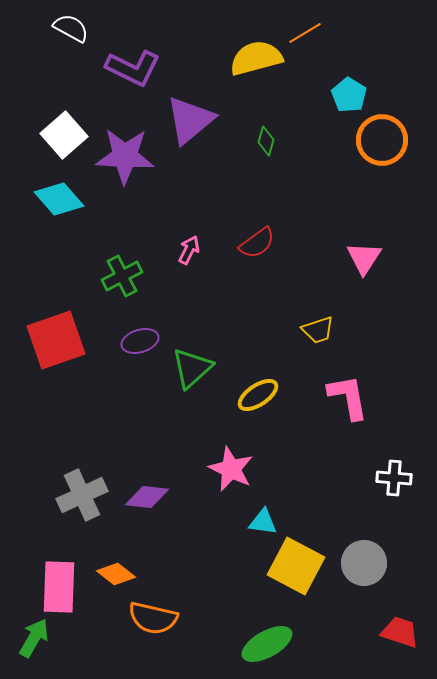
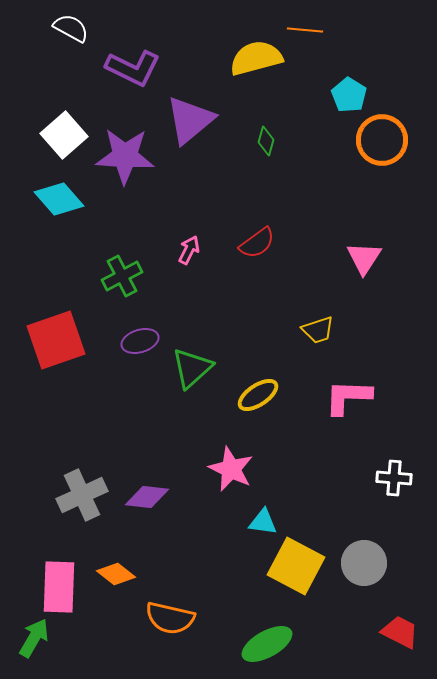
orange line: moved 3 px up; rotated 36 degrees clockwise
pink L-shape: rotated 78 degrees counterclockwise
orange semicircle: moved 17 px right
red trapezoid: rotated 9 degrees clockwise
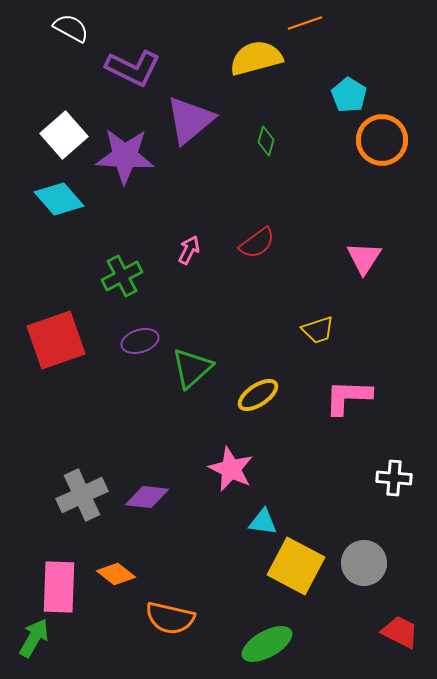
orange line: moved 7 px up; rotated 24 degrees counterclockwise
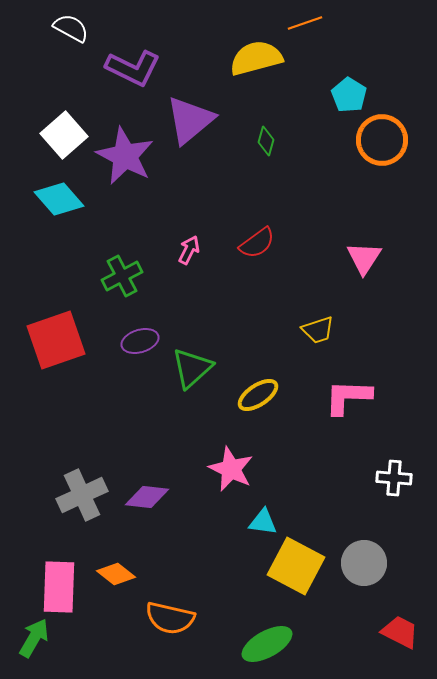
purple star: rotated 24 degrees clockwise
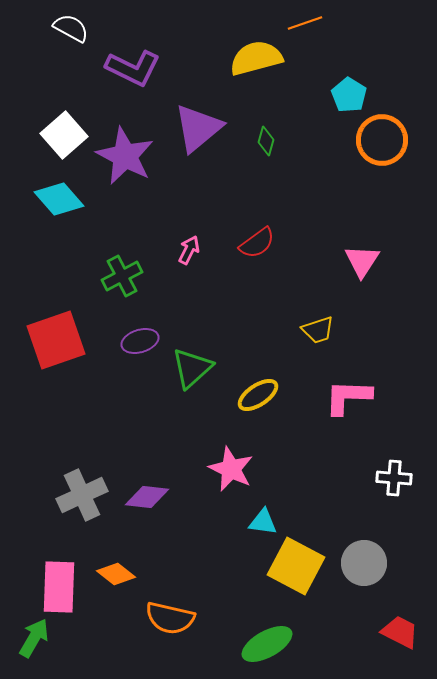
purple triangle: moved 8 px right, 8 px down
pink triangle: moved 2 px left, 3 px down
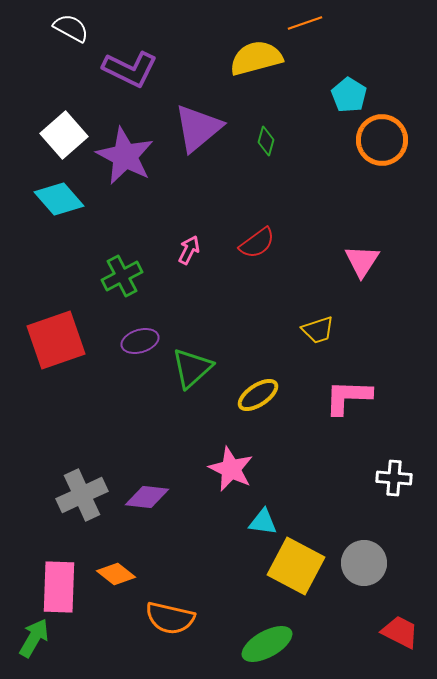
purple L-shape: moved 3 px left, 1 px down
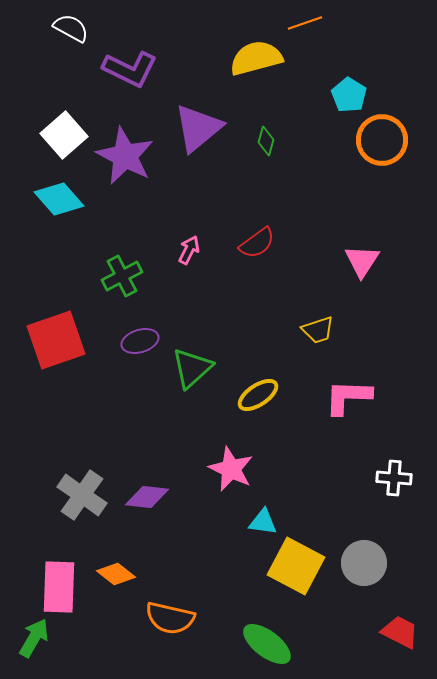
gray cross: rotated 30 degrees counterclockwise
green ellipse: rotated 66 degrees clockwise
